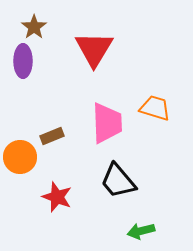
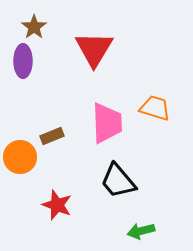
red star: moved 8 px down
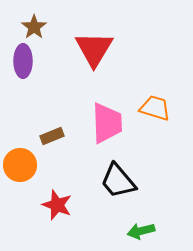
orange circle: moved 8 px down
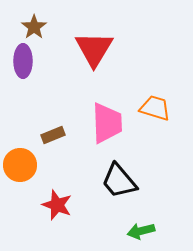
brown rectangle: moved 1 px right, 1 px up
black trapezoid: moved 1 px right
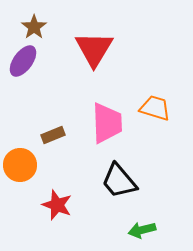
purple ellipse: rotated 36 degrees clockwise
green arrow: moved 1 px right, 1 px up
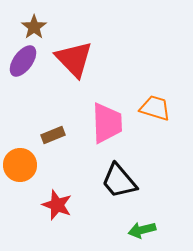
red triangle: moved 20 px left, 10 px down; rotated 15 degrees counterclockwise
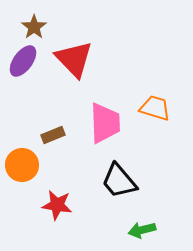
pink trapezoid: moved 2 px left
orange circle: moved 2 px right
red star: rotated 12 degrees counterclockwise
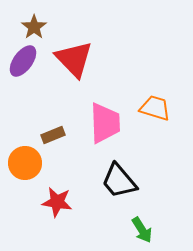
orange circle: moved 3 px right, 2 px up
red star: moved 3 px up
green arrow: rotated 108 degrees counterclockwise
